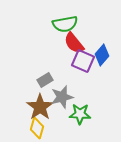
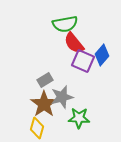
brown star: moved 4 px right, 3 px up
green star: moved 1 px left, 4 px down
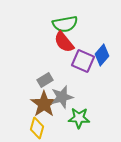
red semicircle: moved 10 px left, 1 px up
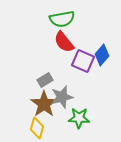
green semicircle: moved 3 px left, 5 px up
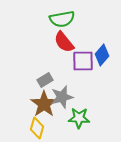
purple square: rotated 25 degrees counterclockwise
